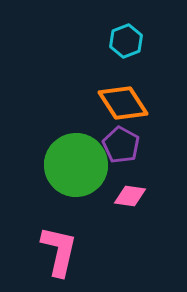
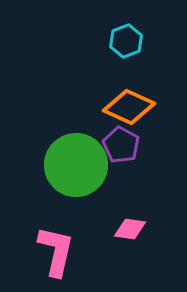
orange diamond: moved 6 px right, 4 px down; rotated 33 degrees counterclockwise
pink diamond: moved 33 px down
pink L-shape: moved 3 px left
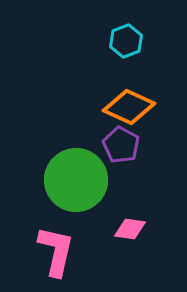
green circle: moved 15 px down
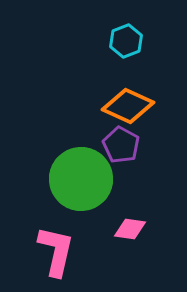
orange diamond: moved 1 px left, 1 px up
green circle: moved 5 px right, 1 px up
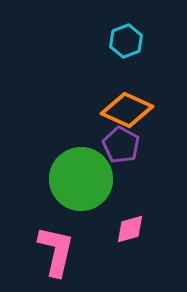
orange diamond: moved 1 px left, 4 px down
pink diamond: rotated 24 degrees counterclockwise
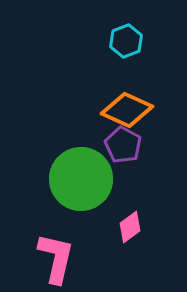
purple pentagon: moved 2 px right
pink diamond: moved 2 px up; rotated 20 degrees counterclockwise
pink L-shape: moved 7 px down
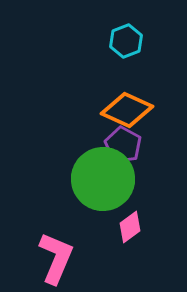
green circle: moved 22 px right
pink L-shape: rotated 10 degrees clockwise
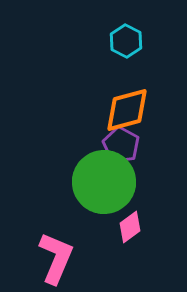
cyan hexagon: rotated 12 degrees counterclockwise
orange diamond: rotated 39 degrees counterclockwise
purple pentagon: moved 2 px left
green circle: moved 1 px right, 3 px down
